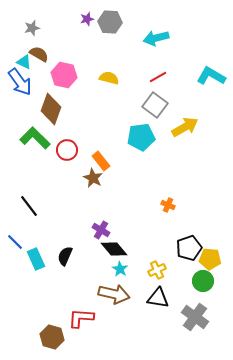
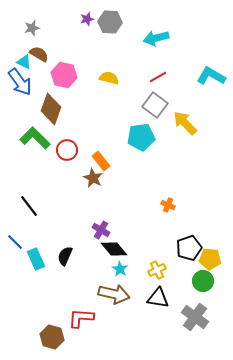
yellow arrow: moved 4 px up; rotated 104 degrees counterclockwise
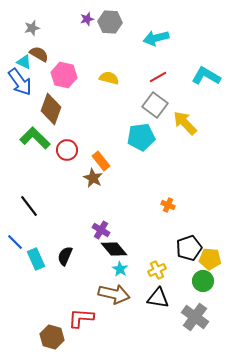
cyan L-shape: moved 5 px left
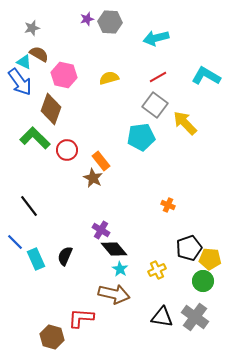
yellow semicircle: rotated 30 degrees counterclockwise
black triangle: moved 4 px right, 19 px down
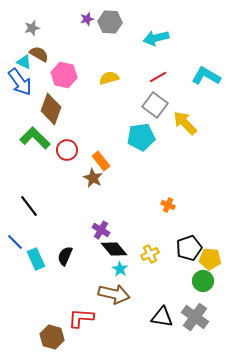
yellow cross: moved 7 px left, 16 px up
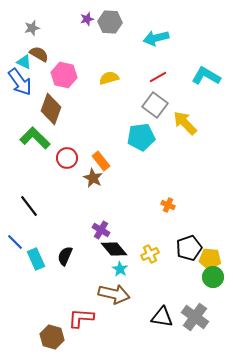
red circle: moved 8 px down
green circle: moved 10 px right, 4 px up
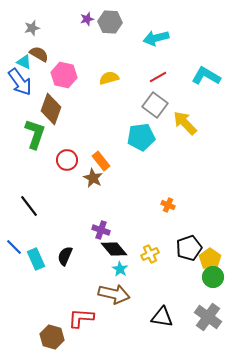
green L-shape: moved 4 px up; rotated 64 degrees clockwise
red circle: moved 2 px down
purple cross: rotated 12 degrees counterclockwise
blue line: moved 1 px left, 5 px down
yellow pentagon: rotated 30 degrees clockwise
gray cross: moved 13 px right
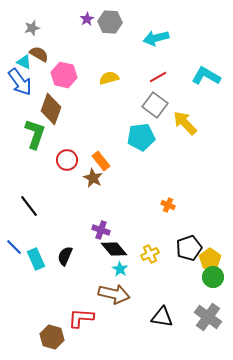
purple star: rotated 16 degrees counterclockwise
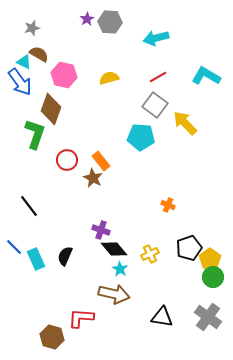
cyan pentagon: rotated 12 degrees clockwise
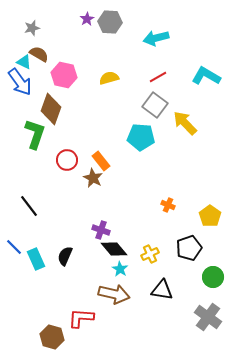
yellow pentagon: moved 43 px up
black triangle: moved 27 px up
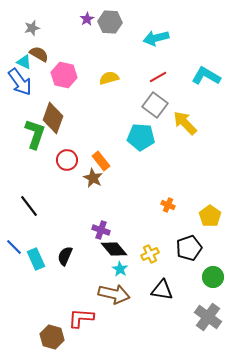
brown diamond: moved 2 px right, 9 px down
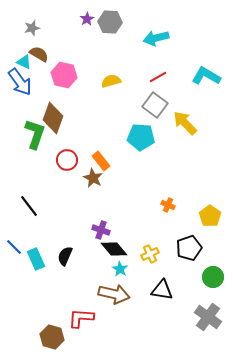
yellow semicircle: moved 2 px right, 3 px down
